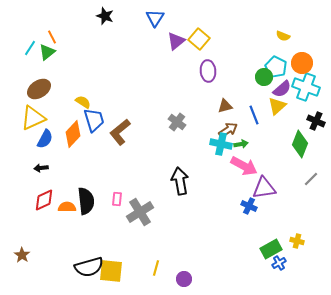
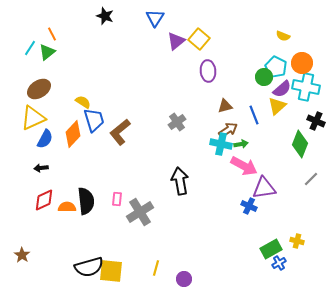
orange line at (52, 37): moved 3 px up
cyan cross at (306, 87): rotated 8 degrees counterclockwise
gray cross at (177, 122): rotated 18 degrees clockwise
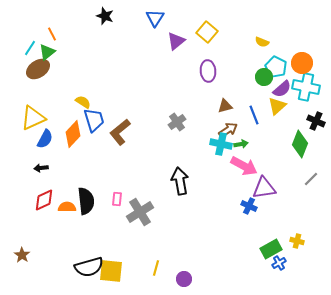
yellow semicircle at (283, 36): moved 21 px left, 6 px down
yellow square at (199, 39): moved 8 px right, 7 px up
brown ellipse at (39, 89): moved 1 px left, 20 px up
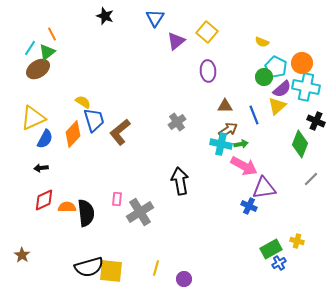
brown triangle at (225, 106): rotated 14 degrees clockwise
black semicircle at (86, 201): moved 12 px down
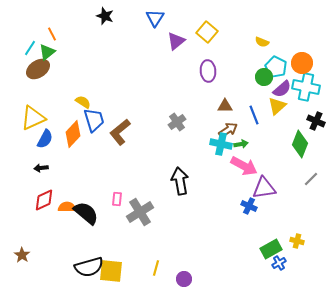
black semicircle at (86, 213): rotated 44 degrees counterclockwise
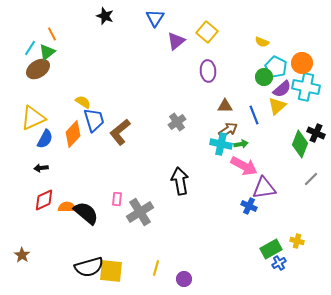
black cross at (316, 121): moved 12 px down
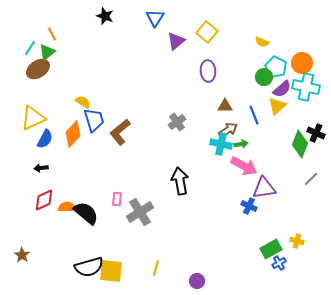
purple circle at (184, 279): moved 13 px right, 2 px down
